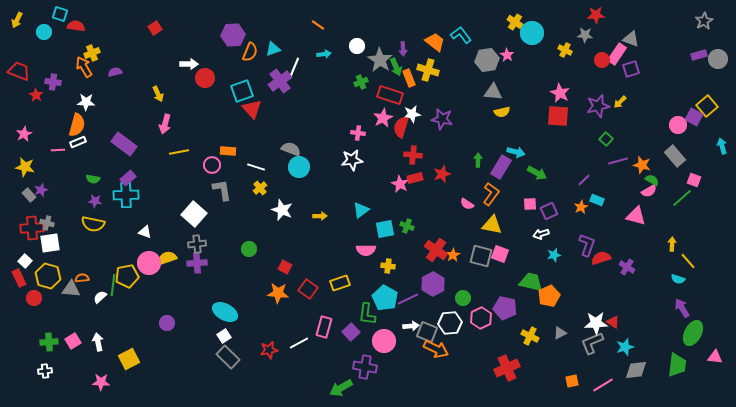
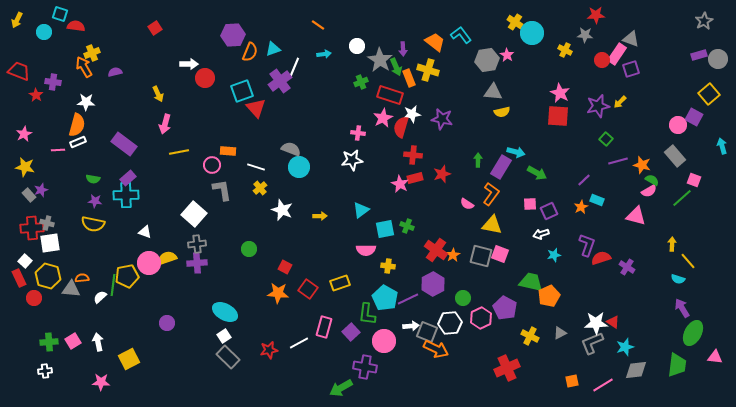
yellow square at (707, 106): moved 2 px right, 12 px up
red triangle at (252, 109): moved 4 px right, 1 px up
purple pentagon at (505, 308): rotated 15 degrees clockwise
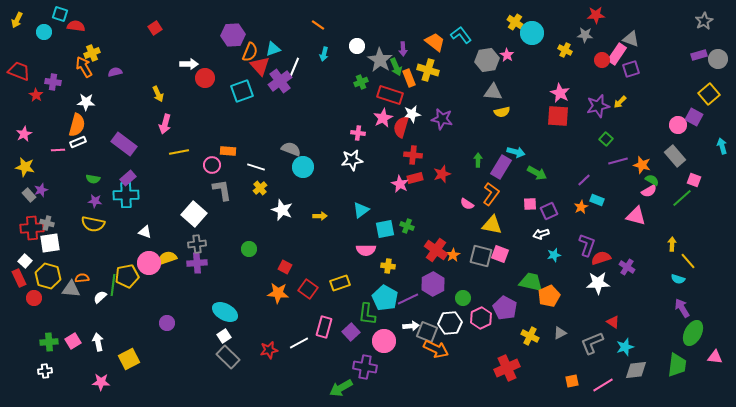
cyan arrow at (324, 54): rotated 112 degrees clockwise
red triangle at (256, 108): moved 4 px right, 42 px up
cyan circle at (299, 167): moved 4 px right
white star at (596, 323): moved 2 px right, 40 px up
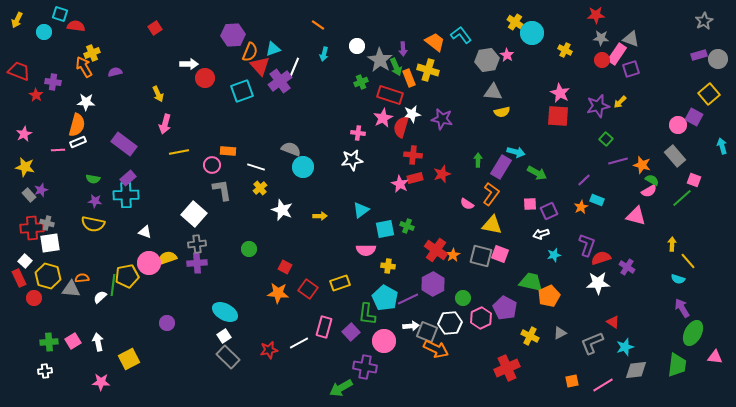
gray star at (585, 35): moved 16 px right, 3 px down
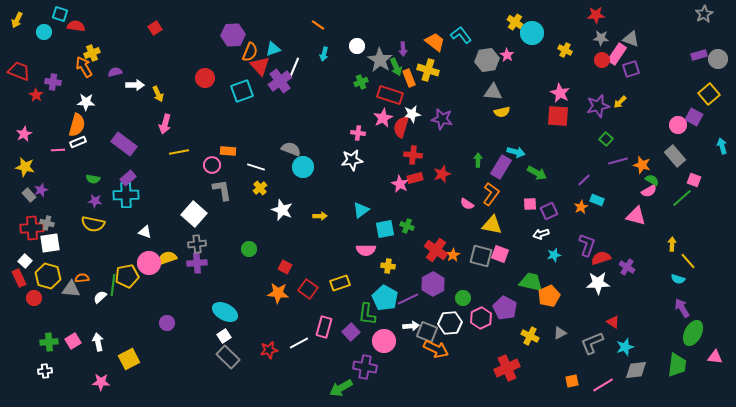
gray star at (704, 21): moved 7 px up
white arrow at (189, 64): moved 54 px left, 21 px down
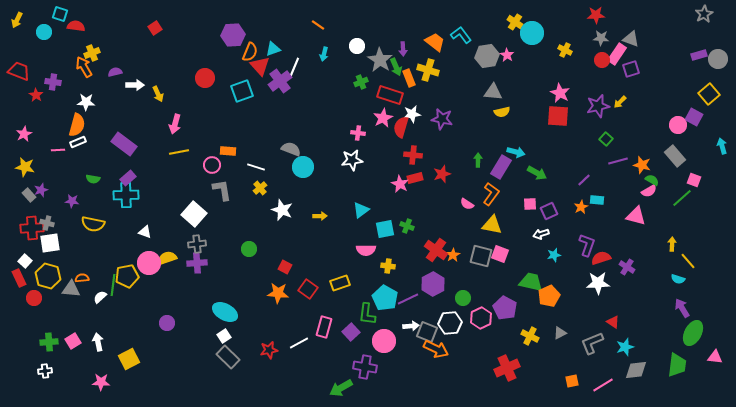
gray hexagon at (487, 60): moved 4 px up
pink arrow at (165, 124): moved 10 px right
cyan rectangle at (597, 200): rotated 16 degrees counterclockwise
purple star at (95, 201): moved 23 px left
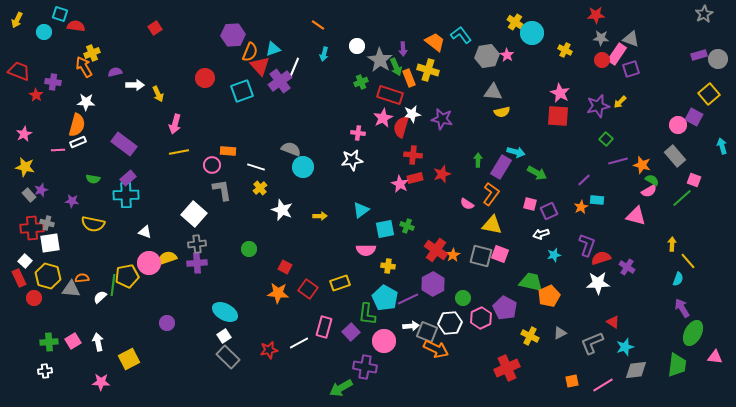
pink square at (530, 204): rotated 16 degrees clockwise
cyan semicircle at (678, 279): rotated 88 degrees counterclockwise
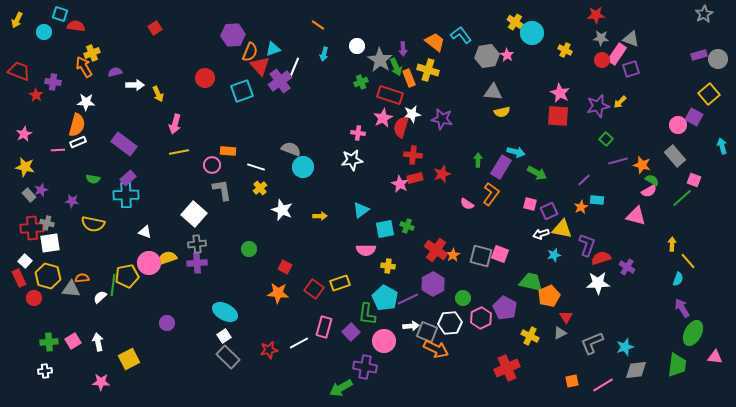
yellow triangle at (492, 225): moved 70 px right, 4 px down
red square at (308, 289): moved 6 px right
red triangle at (613, 322): moved 47 px left, 5 px up; rotated 24 degrees clockwise
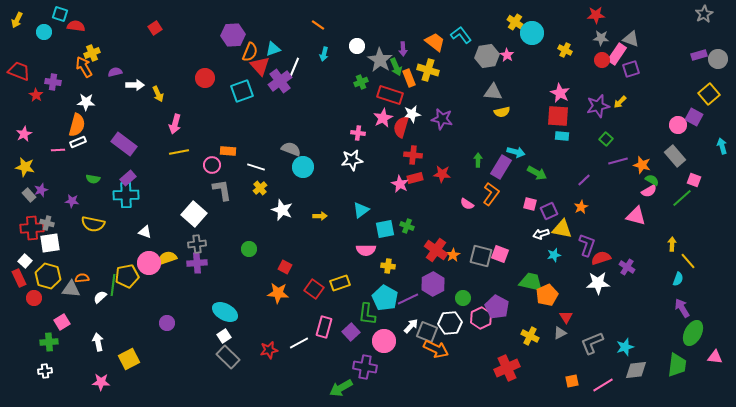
red star at (442, 174): rotated 24 degrees clockwise
cyan rectangle at (597, 200): moved 35 px left, 64 px up
orange pentagon at (549, 296): moved 2 px left, 1 px up
purple pentagon at (505, 308): moved 8 px left, 1 px up
white arrow at (411, 326): rotated 42 degrees counterclockwise
pink square at (73, 341): moved 11 px left, 19 px up
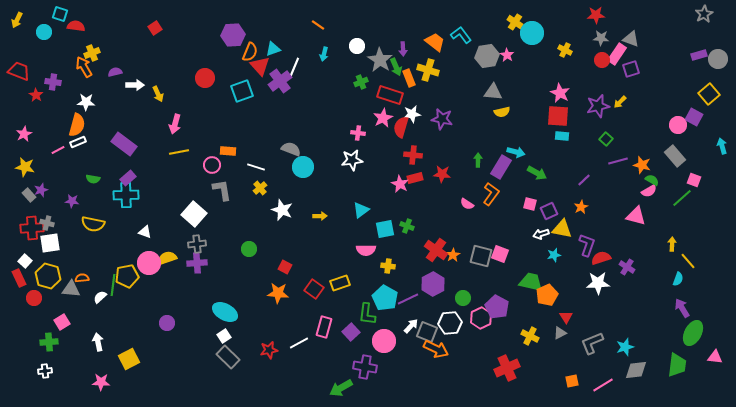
pink line at (58, 150): rotated 24 degrees counterclockwise
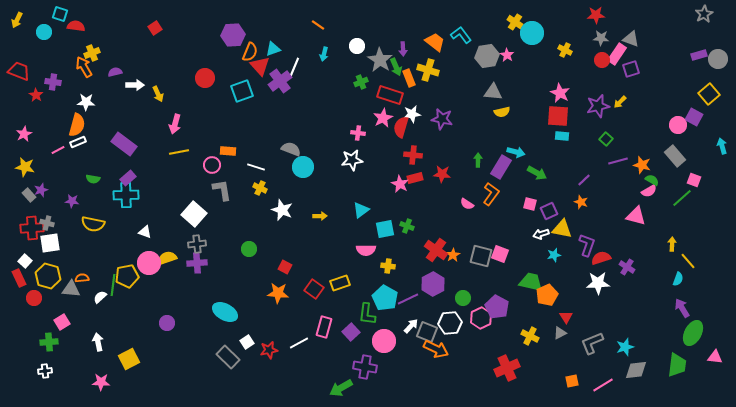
yellow cross at (260, 188): rotated 24 degrees counterclockwise
orange star at (581, 207): moved 5 px up; rotated 24 degrees counterclockwise
white square at (224, 336): moved 23 px right, 6 px down
